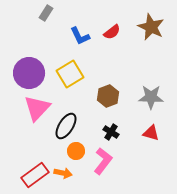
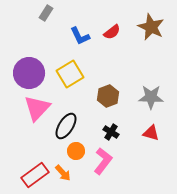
orange arrow: rotated 36 degrees clockwise
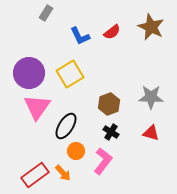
brown hexagon: moved 1 px right, 8 px down
pink triangle: moved 1 px up; rotated 8 degrees counterclockwise
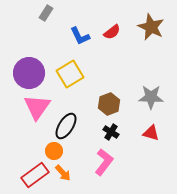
orange circle: moved 22 px left
pink L-shape: moved 1 px right, 1 px down
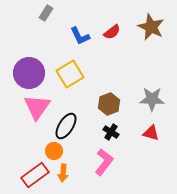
gray star: moved 1 px right, 2 px down
orange arrow: rotated 48 degrees clockwise
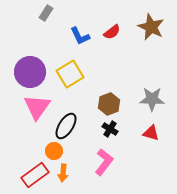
purple circle: moved 1 px right, 1 px up
black cross: moved 1 px left, 3 px up
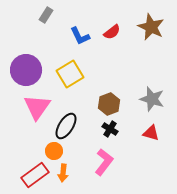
gray rectangle: moved 2 px down
purple circle: moved 4 px left, 2 px up
gray star: rotated 15 degrees clockwise
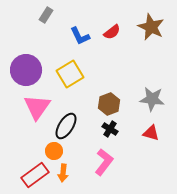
gray star: rotated 10 degrees counterclockwise
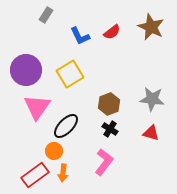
black ellipse: rotated 12 degrees clockwise
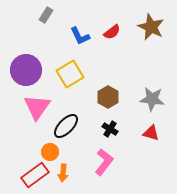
brown hexagon: moved 1 px left, 7 px up; rotated 10 degrees counterclockwise
orange circle: moved 4 px left, 1 px down
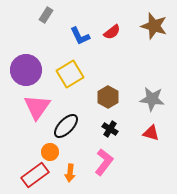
brown star: moved 3 px right, 1 px up; rotated 8 degrees counterclockwise
orange arrow: moved 7 px right
